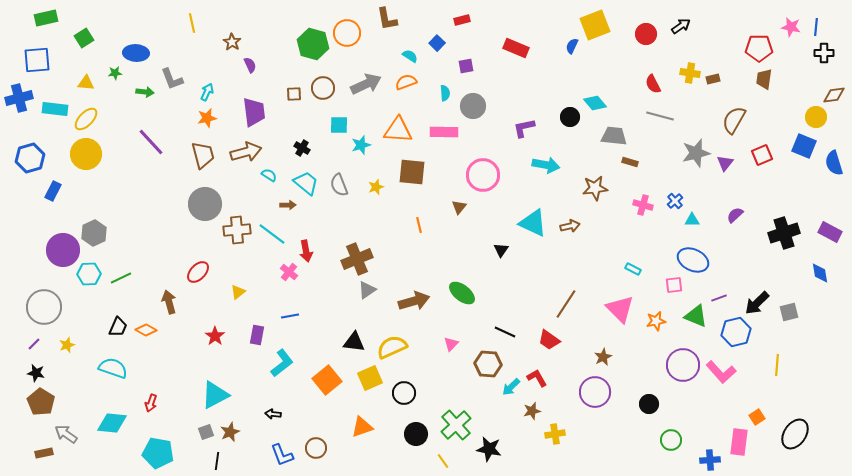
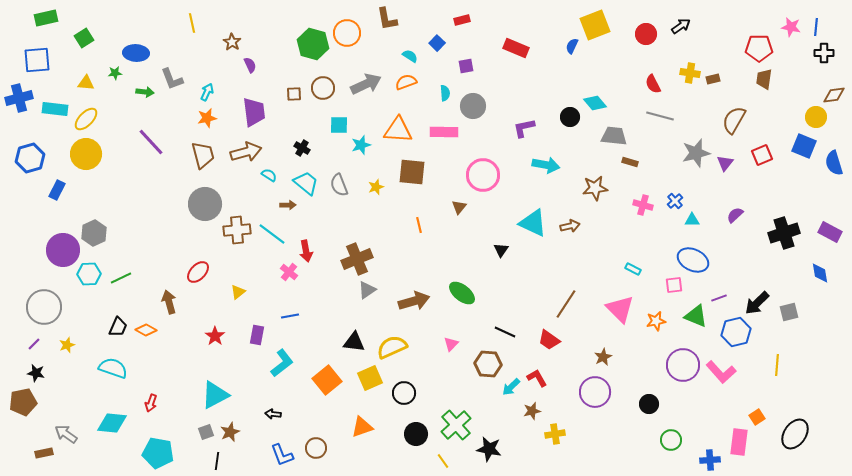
blue rectangle at (53, 191): moved 4 px right, 1 px up
brown pentagon at (41, 402): moved 18 px left; rotated 28 degrees clockwise
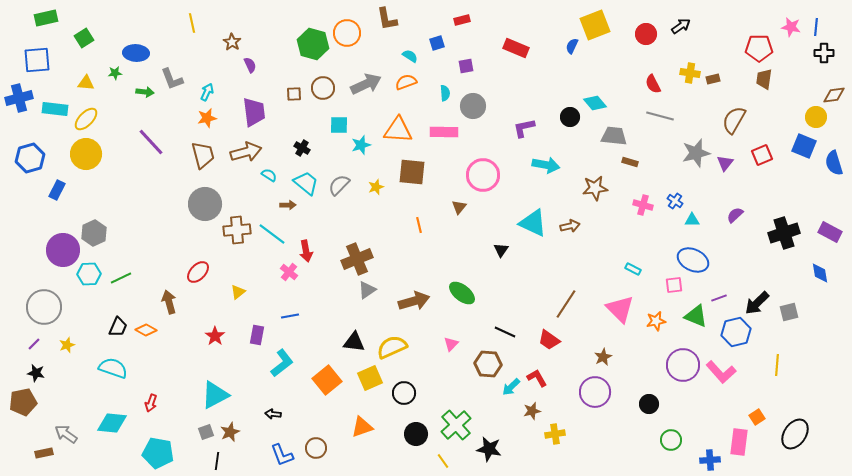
blue square at (437, 43): rotated 28 degrees clockwise
gray semicircle at (339, 185): rotated 65 degrees clockwise
blue cross at (675, 201): rotated 14 degrees counterclockwise
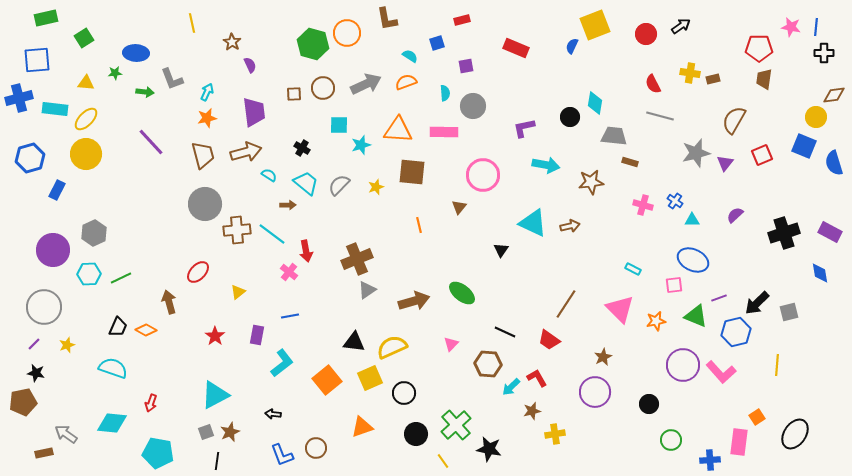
cyan diamond at (595, 103): rotated 50 degrees clockwise
brown star at (595, 188): moved 4 px left, 6 px up
purple circle at (63, 250): moved 10 px left
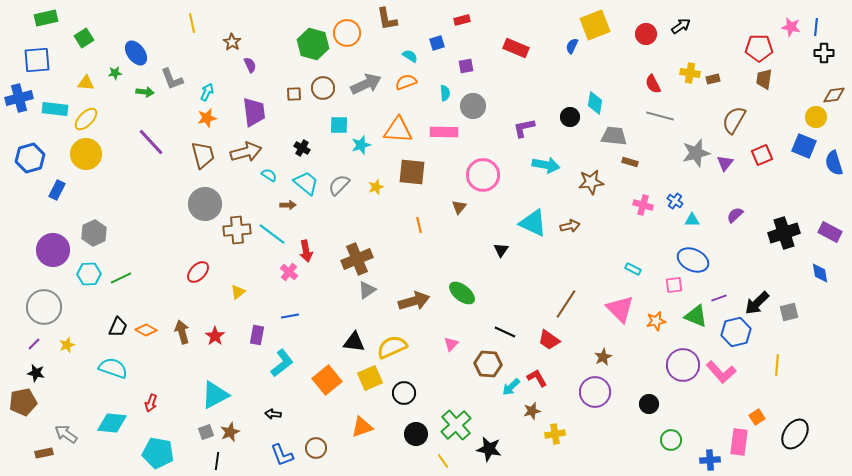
blue ellipse at (136, 53): rotated 50 degrees clockwise
brown arrow at (169, 302): moved 13 px right, 30 px down
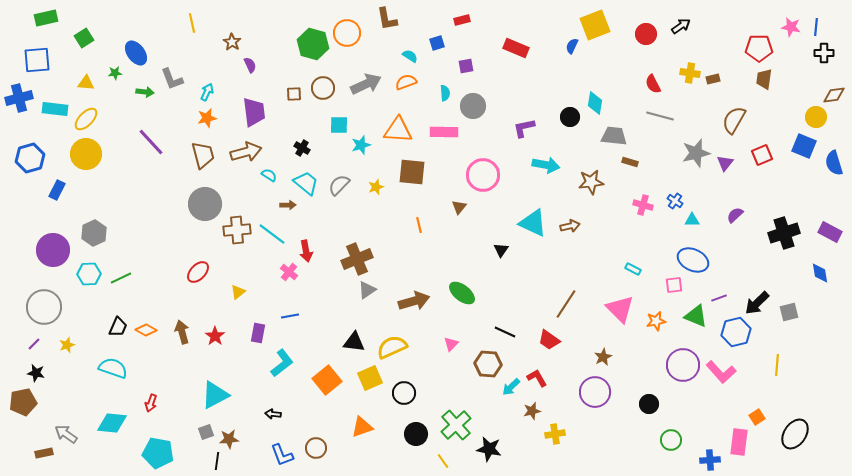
purple rectangle at (257, 335): moved 1 px right, 2 px up
brown star at (230, 432): moved 1 px left, 7 px down; rotated 18 degrees clockwise
